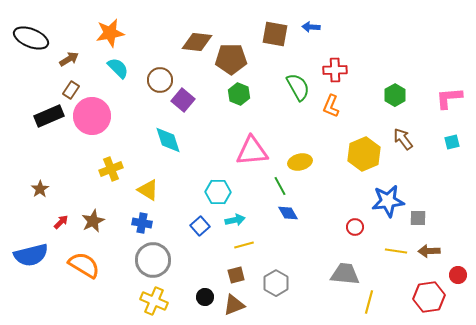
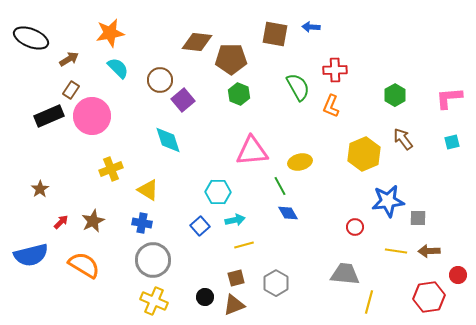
purple square at (183, 100): rotated 10 degrees clockwise
brown square at (236, 275): moved 3 px down
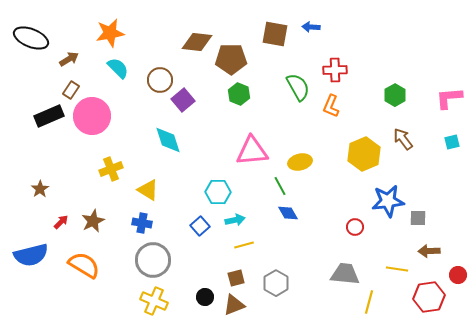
yellow line at (396, 251): moved 1 px right, 18 px down
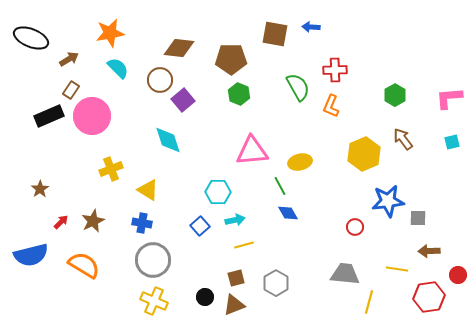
brown diamond at (197, 42): moved 18 px left, 6 px down
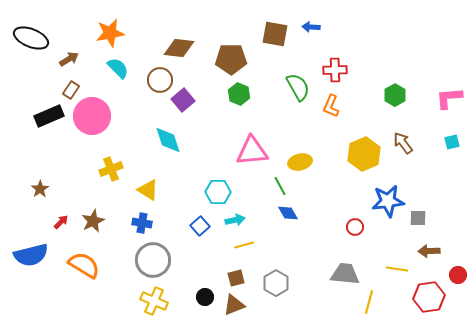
brown arrow at (403, 139): moved 4 px down
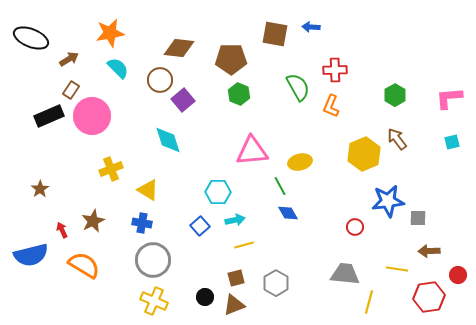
brown arrow at (403, 143): moved 6 px left, 4 px up
red arrow at (61, 222): moved 1 px right, 8 px down; rotated 70 degrees counterclockwise
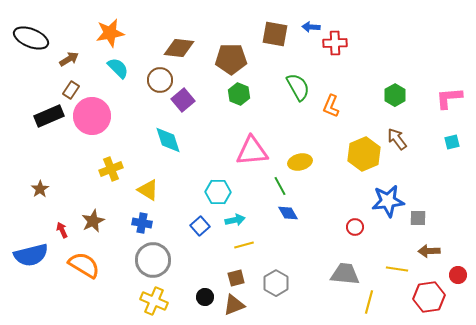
red cross at (335, 70): moved 27 px up
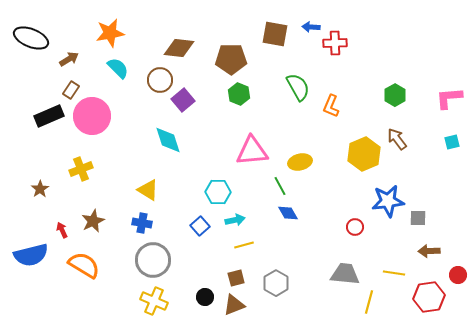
yellow cross at (111, 169): moved 30 px left
yellow line at (397, 269): moved 3 px left, 4 px down
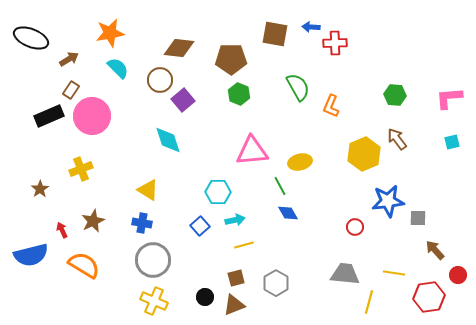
green hexagon at (395, 95): rotated 25 degrees counterclockwise
brown arrow at (429, 251): moved 6 px right, 1 px up; rotated 50 degrees clockwise
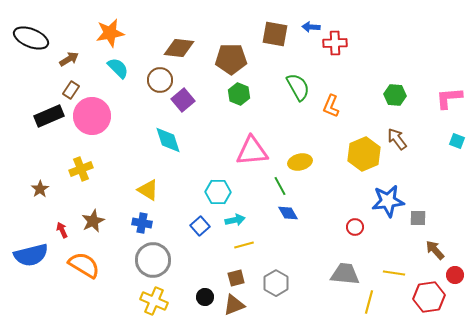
cyan square at (452, 142): moved 5 px right, 1 px up; rotated 35 degrees clockwise
red circle at (458, 275): moved 3 px left
